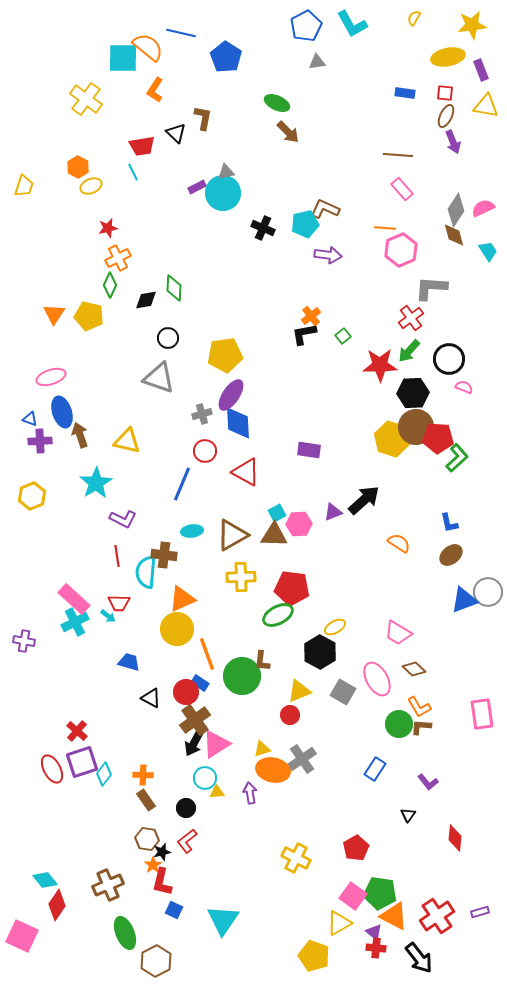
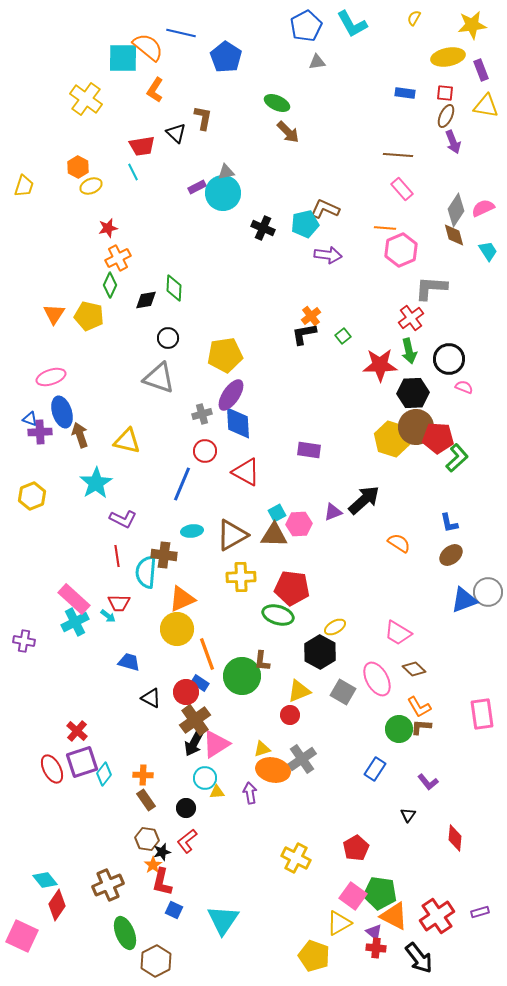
green arrow at (409, 351): rotated 55 degrees counterclockwise
purple cross at (40, 441): moved 9 px up
green ellipse at (278, 615): rotated 44 degrees clockwise
green circle at (399, 724): moved 5 px down
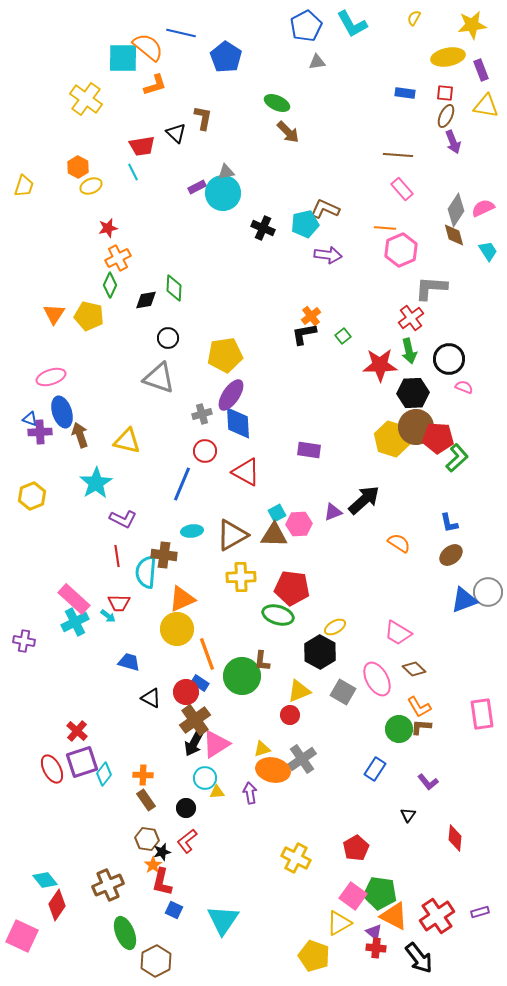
orange L-shape at (155, 90): moved 5 px up; rotated 140 degrees counterclockwise
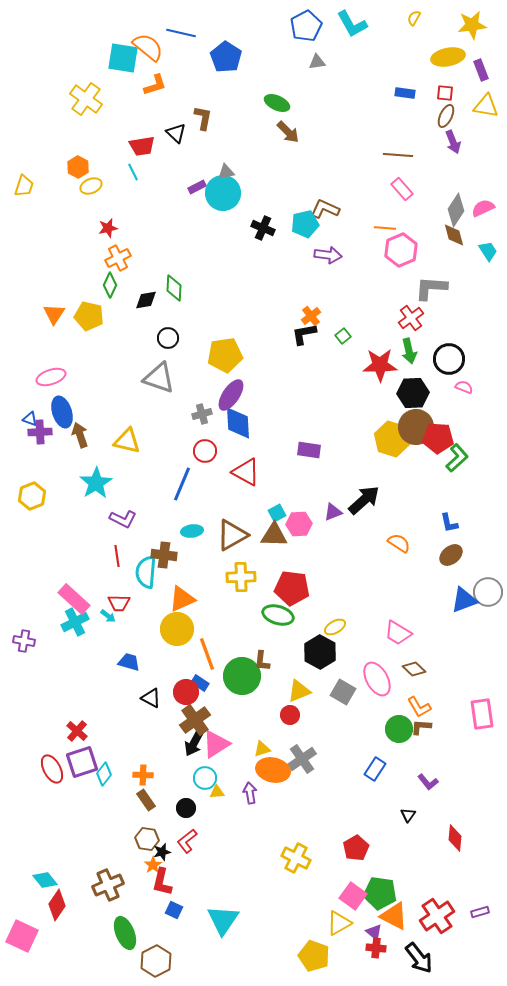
cyan square at (123, 58): rotated 8 degrees clockwise
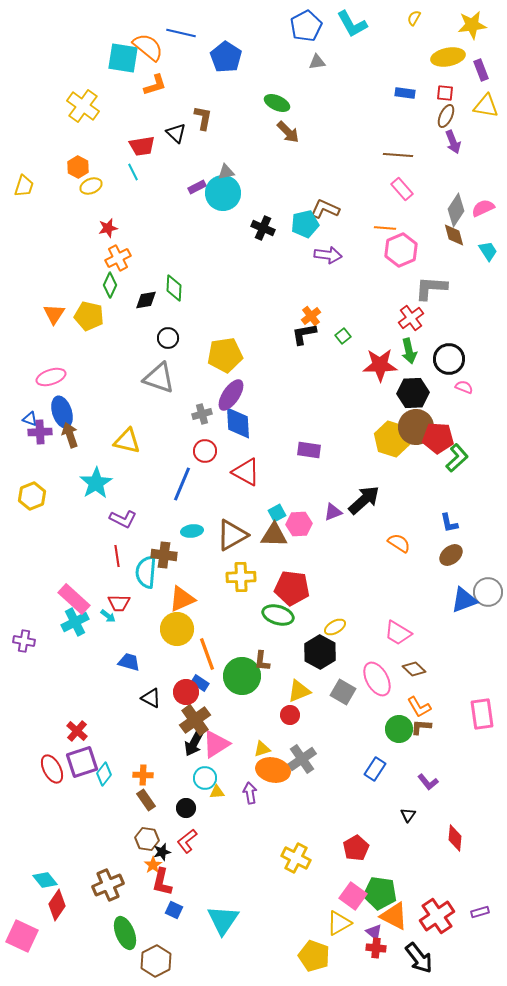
yellow cross at (86, 99): moved 3 px left, 7 px down
brown arrow at (80, 435): moved 10 px left
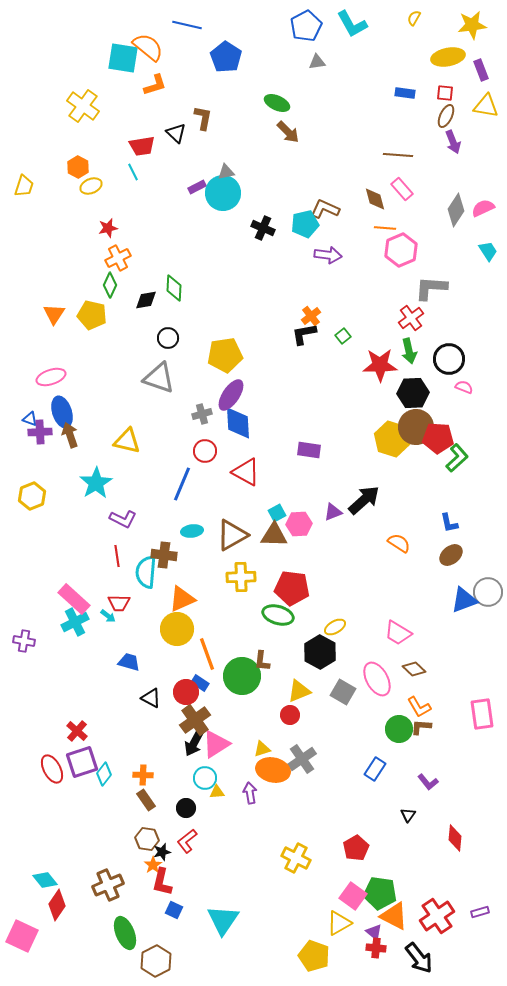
blue line at (181, 33): moved 6 px right, 8 px up
brown diamond at (454, 235): moved 79 px left, 36 px up
yellow pentagon at (89, 316): moved 3 px right, 1 px up
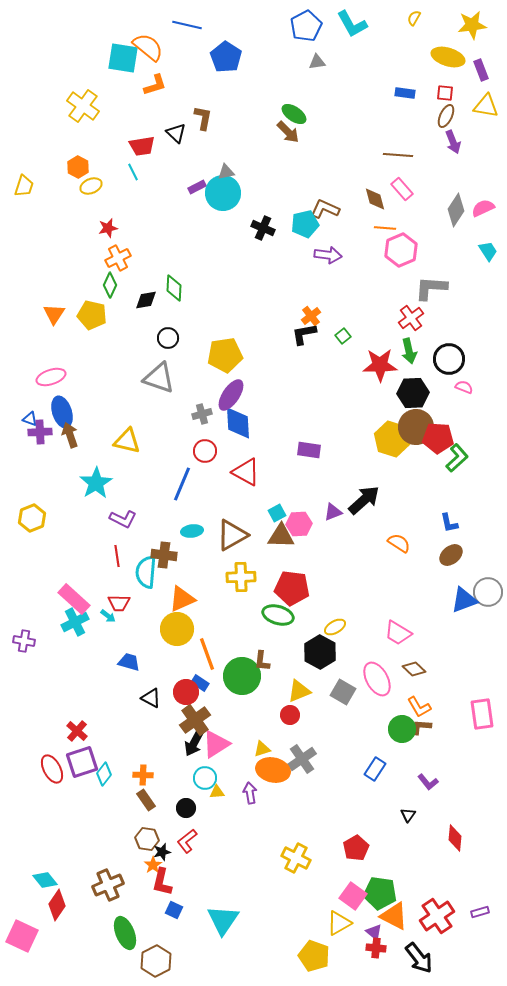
yellow ellipse at (448, 57): rotated 28 degrees clockwise
green ellipse at (277, 103): moved 17 px right, 11 px down; rotated 10 degrees clockwise
yellow hexagon at (32, 496): moved 22 px down
brown triangle at (274, 535): moved 7 px right, 1 px down
green circle at (399, 729): moved 3 px right
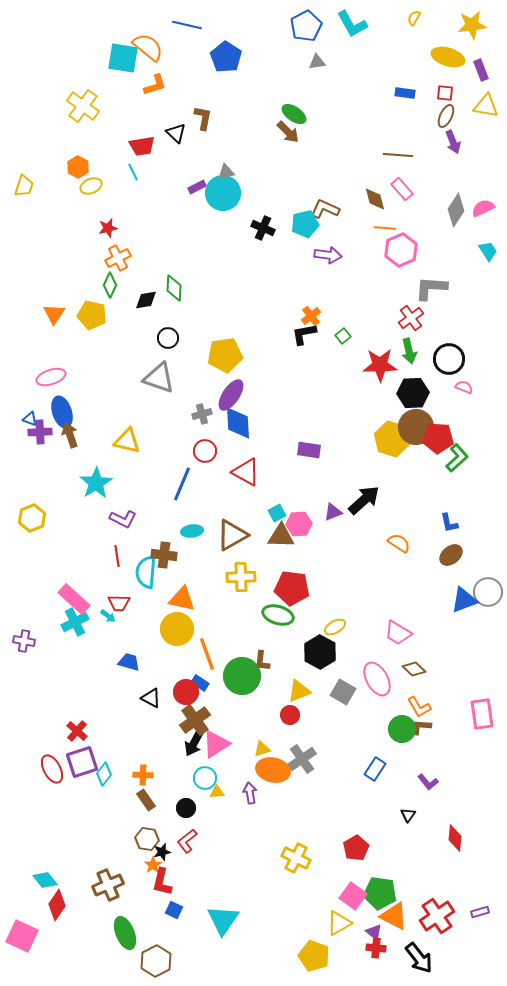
orange triangle at (182, 599): rotated 36 degrees clockwise
